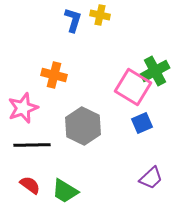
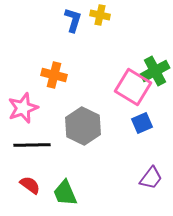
purple trapezoid: rotated 10 degrees counterclockwise
green trapezoid: moved 2 px down; rotated 36 degrees clockwise
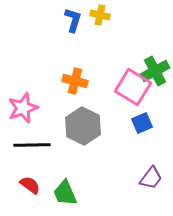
orange cross: moved 21 px right, 6 px down
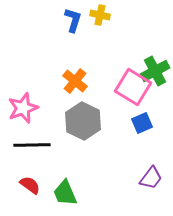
orange cross: rotated 25 degrees clockwise
gray hexagon: moved 5 px up
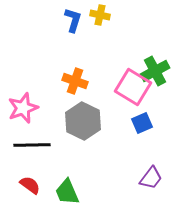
orange cross: rotated 20 degrees counterclockwise
green trapezoid: moved 2 px right, 1 px up
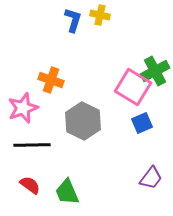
orange cross: moved 24 px left, 1 px up
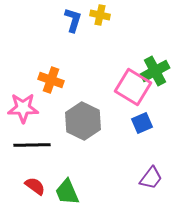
pink star: rotated 20 degrees clockwise
red semicircle: moved 5 px right, 1 px down
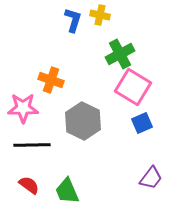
green cross: moved 35 px left, 17 px up
red semicircle: moved 6 px left, 1 px up
green trapezoid: moved 1 px up
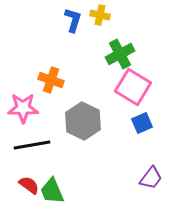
black line: rotated 9 degrees counterclockwise
green trapezoid: moved 15 px left
